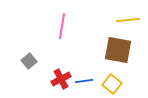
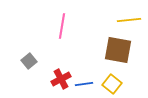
yellow line: moved 1 px right
blue line: moved 3 px down
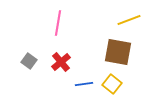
yellow line: rotated 15 degrees counterclockwise
pink line: moved 4 px left, 3 px up
brown square: moved 2 px down
gray square: rotated 14 degrees counterclockwise
red cross: moved 17 px up; rotated 12 degrees counterclockwise
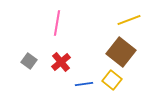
pink line: moved 1 px left
brown square: moved 3 px right; rotated 28 degrees clockwise
yellow square: moved 4 px up
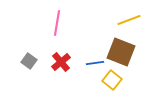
brown square: rotated 16 degrees counterclockwise
blue line: moved 11 px right, 21 px up
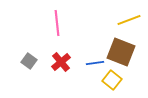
pink line: rotated 15 degrees counterclockwise
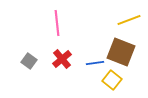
red cross: moved 1 px right, 3 px up
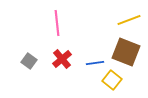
brown square: moved 5 px right
